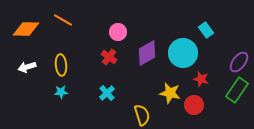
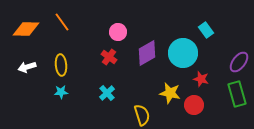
orange line: moved 1 px left, 2 px down; rotated 24 degrees clockwise
green rectangle: moved 4 px down; rotated 50 degrees counterclockwise
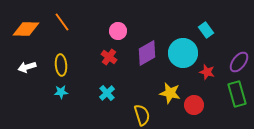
pink circle: moved 1 px up
red star: moved 6 px right, 7 px up
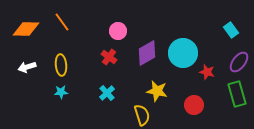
cyan rectangle: moved 25 px right
yellow star: moved 13 px left, 2 px up
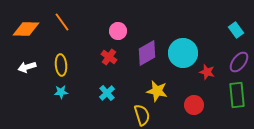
cyan rectangle: moved 5 px right
green rectangle: moved 1 px down; rotated 10 degrees clockwise
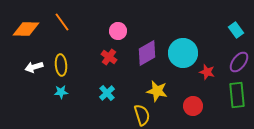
white arrow: moved 7 px right
red circle: moved 1 px left, 1 px down
